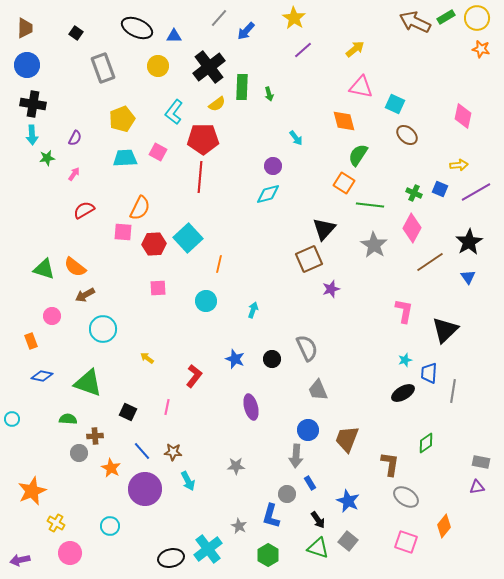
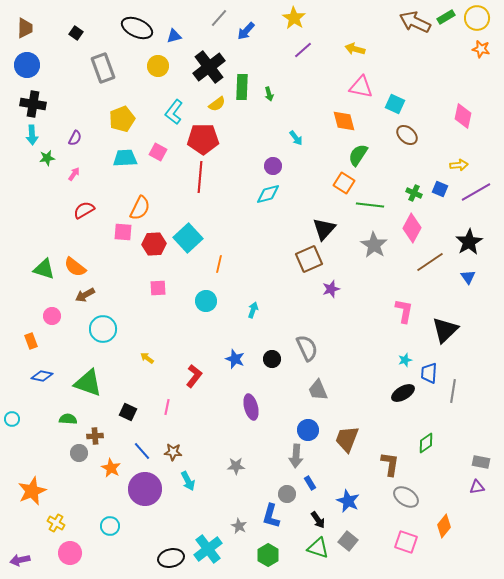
blue triangle at (174, 36): rotated 14 degrees counterclockwise
yellow arrow at (355, 49): rotated 126 degrees counterclockwise
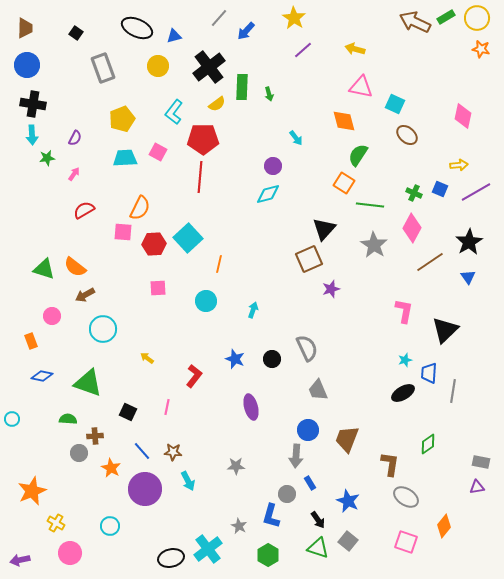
green diamond at (426, 443): moved 2 px right, 1 px down
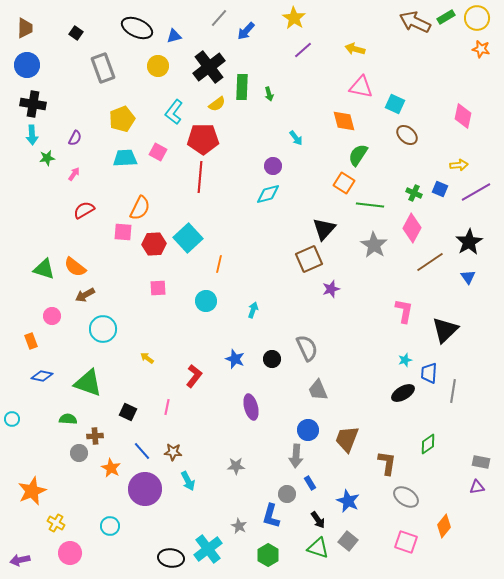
brown L-shape at (390, 464): moved 3 px left, 1 px up
black ellipse at (171, 558): rotated 20 degrees clockwise
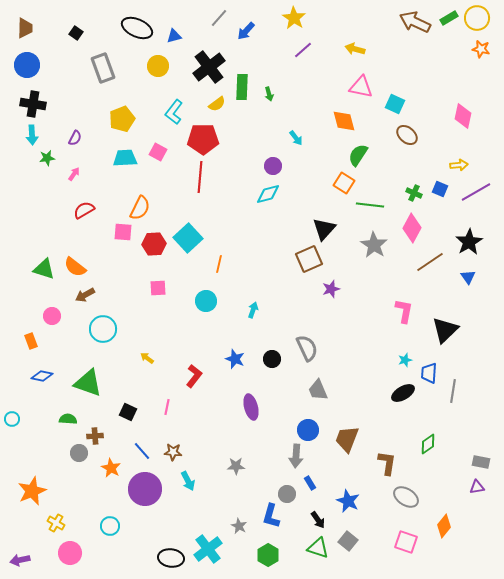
green rectangle at (446, 17): moved 3 px right, 1 px down
